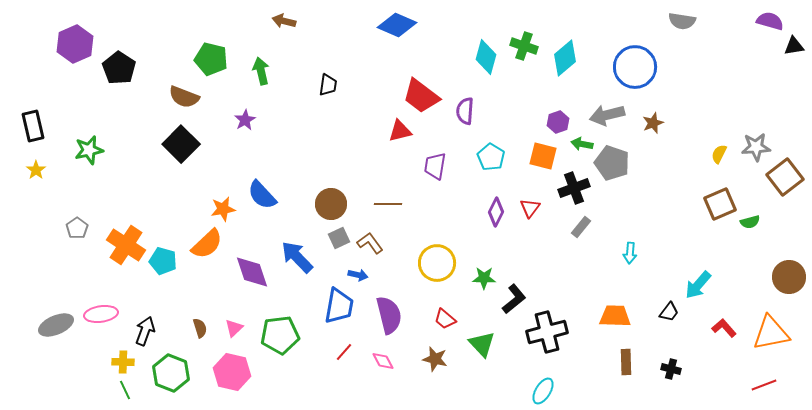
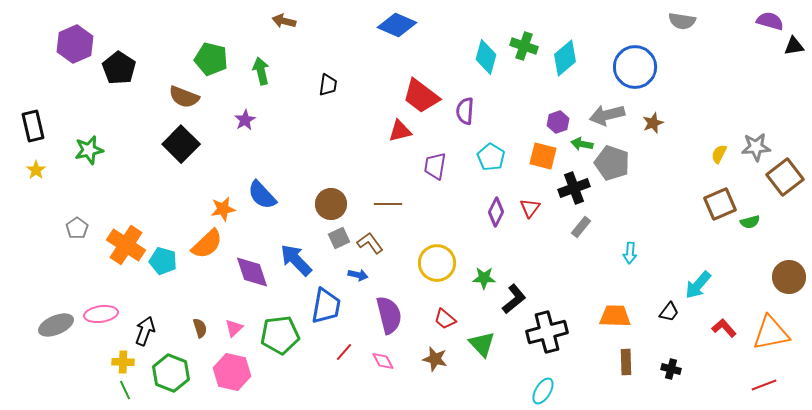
blue arrow at (297, 257): moved 1 px left, 3 px down
blue trapezoid at (339, 306): moved 13 px left
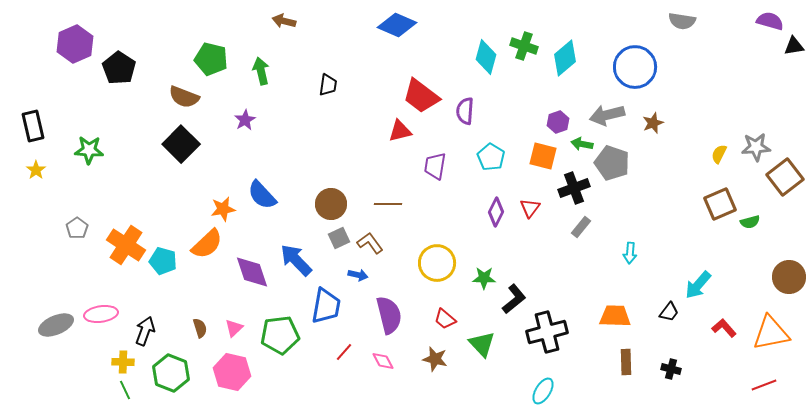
green star at (89, 150): rotated 16 degrees clockwise
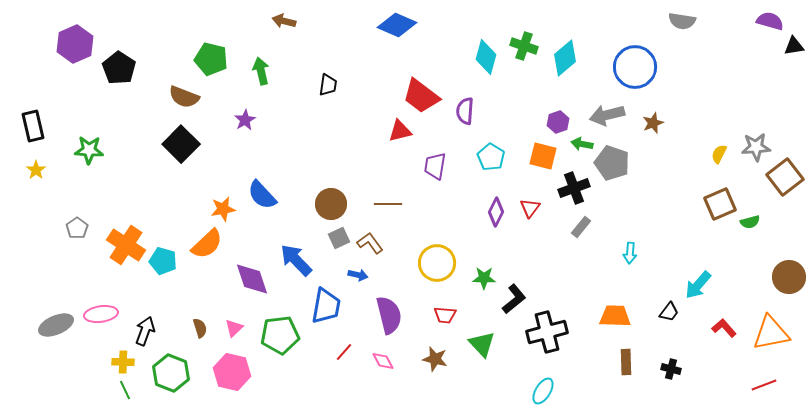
purple diamond at (252, 272): moved 7 px down
red trapezoid at (445, 319): moved 4 px up; rotated 35 degrees counterclockwise
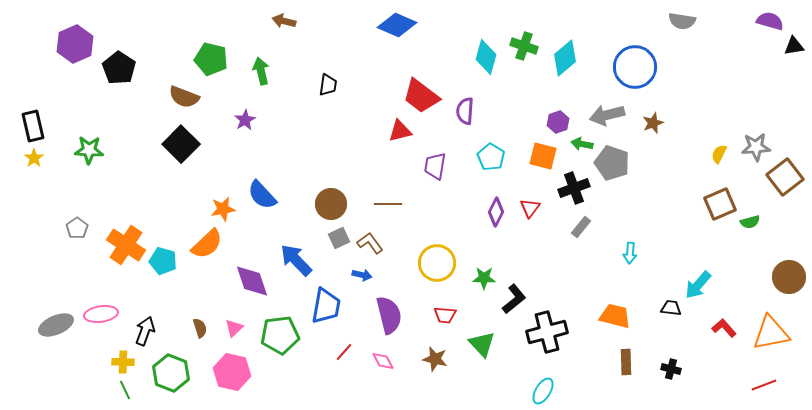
yellow star at (36, 170): moved 2 px left, 12 px up
blue arrow at (358, 275): moved 4 px right
purple diamond at (252, 279): moved 2 px down
black trapezoid at (669, 312): moved 2 px right, 4 px up; rotated 120 degrees counterclockwise
orange trapezoid at (615, 316): rotated 12 degrees clockwise
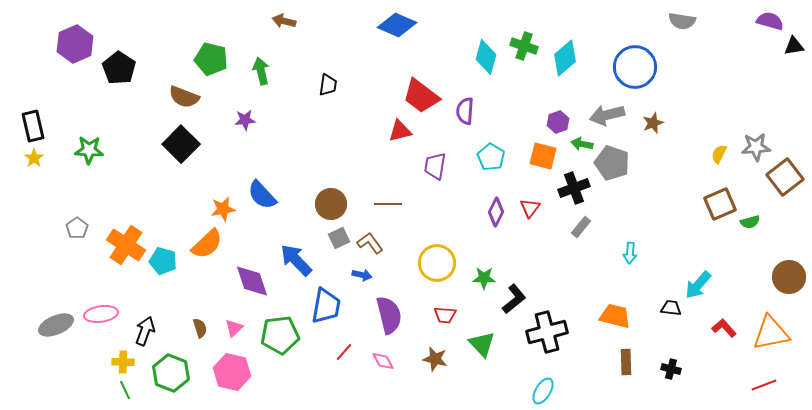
purple star at (245, 120): rotated 25 degrees clockwise
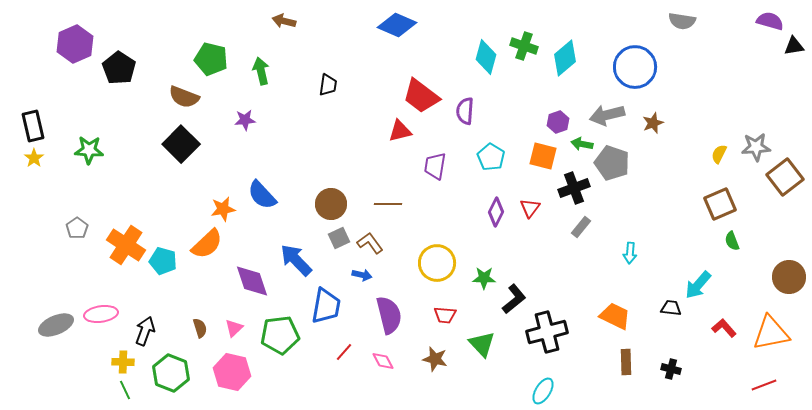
green semicircle at (750, 222): moved 18 px left, 19 px down; rotated 84 degrees clockwise
orange trapezoid at (615, 316): rotated 12 degrees clockwise
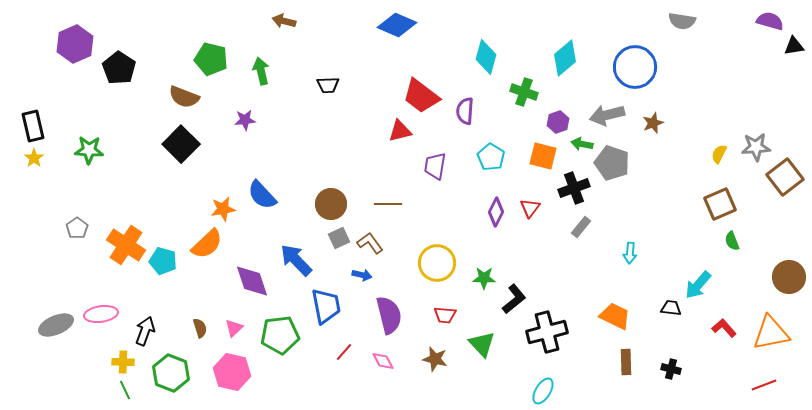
green cross at (524, 46): moved 46 px down
black trapezoid at (328, 85): rotated 80 degrees clockwise
blue trapezoid at (326, 306): rotated 21 degrees counterclockwise
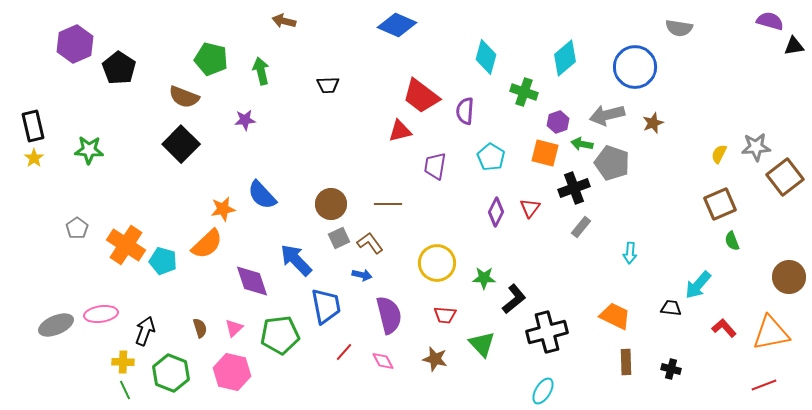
gray semicircle at (682, 21): moved 3 px left, 7 px down
orange square at (543, 156): moved 2 px right, 3 px up
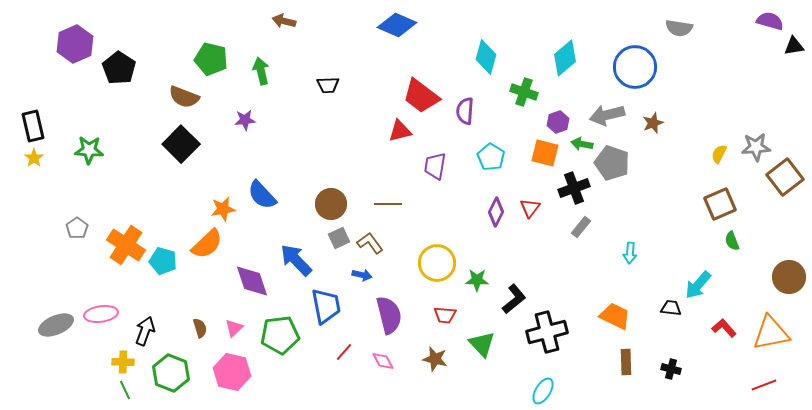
green star at (484, 278): moved 7 px left, 2 px down
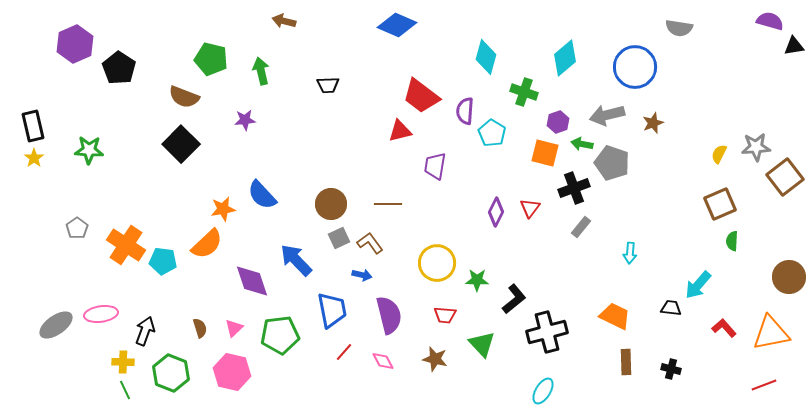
cyan pentagon at (491, 157): moved 1 px right, 24 px up
green semicircle at (732, 241): rotated 24 degrees clockwise
cyan pentagon at (163, 261): rotated 8 degrees counterclockwise
blue trapezoid at (326, 306): moved 6 px right, 4 px down
gray ellipse at (56, 325): rotated 12 degrees counterclockwise
